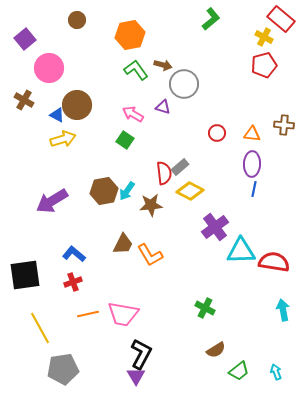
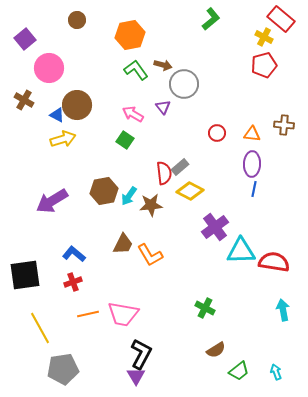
purple triangle at (163, 107): rotated 35 degrees clockwise
cyan arrow at (127, 191): moved 2 px right, 5 px down
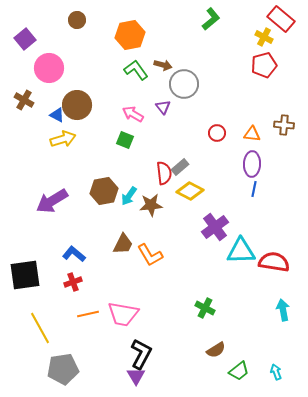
green square at (125, 140): rotated 12 degrees counterclockwise
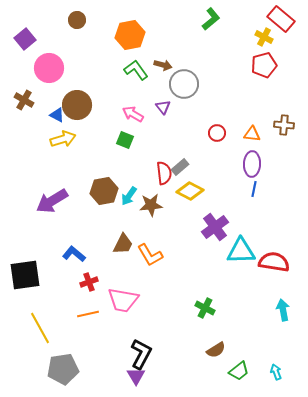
red cross at (73, 282): moved 16 px right
pink trapezoid at (123, 314): moved 14 px up
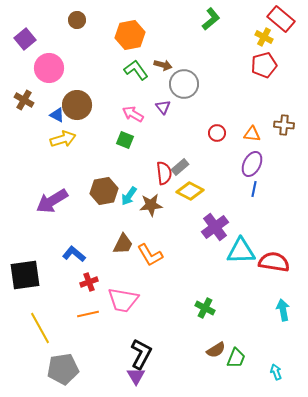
purple ellipse at (252, 164): rotated 25 degrees clockwise
green trapezoid at (239, 371): moved 3 px left, 13 px up; rotated 30 degrees counterclockwise
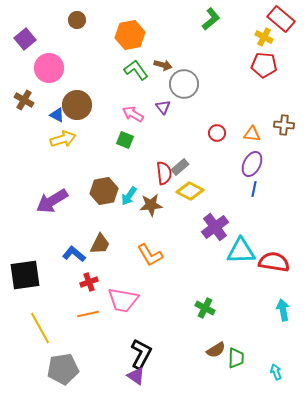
red pentagon at (264, 65): rotated 20 degrees clockwise
brown trapezoid at (123, 244): moved 23 px left
green trapezoid at (236, 358): rotated 20 degrees counterclockwise
purple triangle at (136, 376): rotated 24 degrees counterclockwise
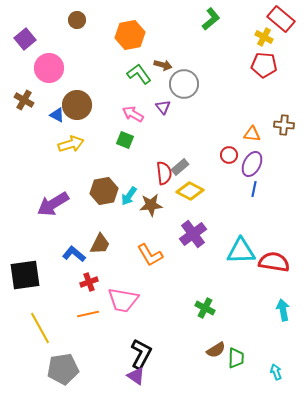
green L-shape at (136, 70): moved 3 px right, 4 px down
red circle at (217, 133): moved 12 px right, 22 px down
yellow arrow at (63, 139): moved 8 px right, 5 px down
purple arrow at (52, 201): moved 1 px right, 3 px down
purple cross at (215, 227): moved 22 px left, 7 px down
